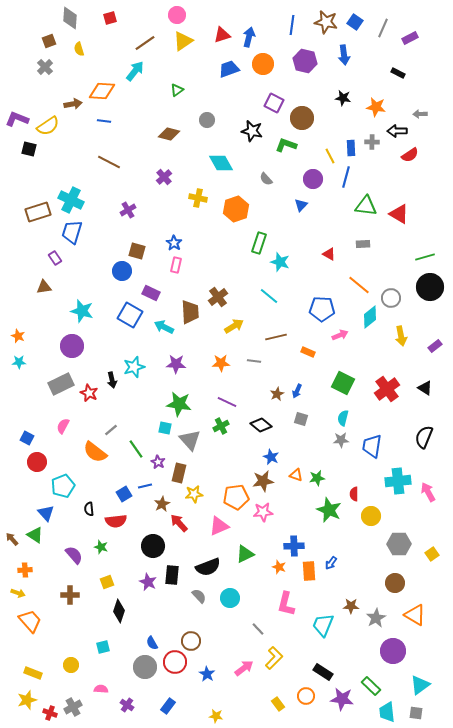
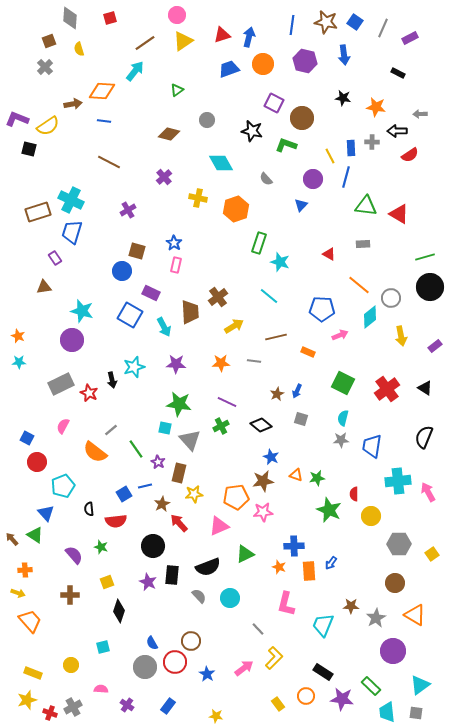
cyan arrow at (164, 327): rotated 144 degrees counterclockwise
purple circle at (72, 346): moved 6 px up
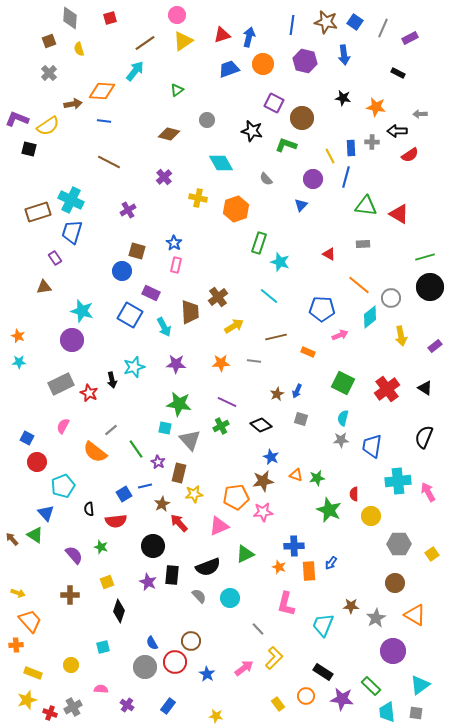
gray cross at (45, 67): moved 4 px right, 6 px down
orange cross at (25, 570): moved 9 px left, 75 px down
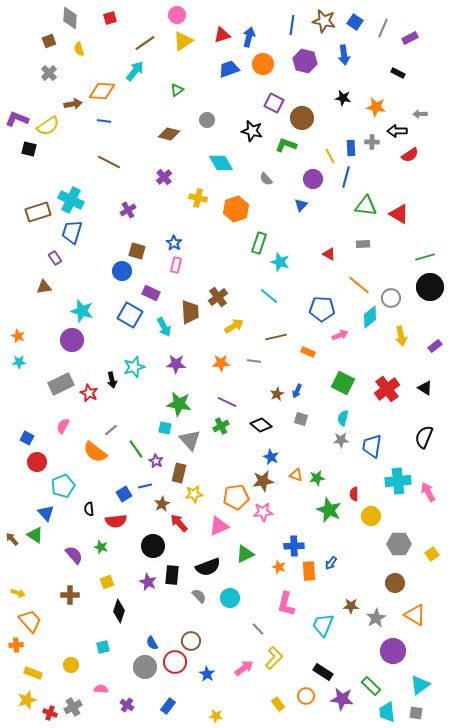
brown star at (326, 22): moved 2 px left, 1 px up
purple star at (158, 462): moved 2 px left, 1 px up
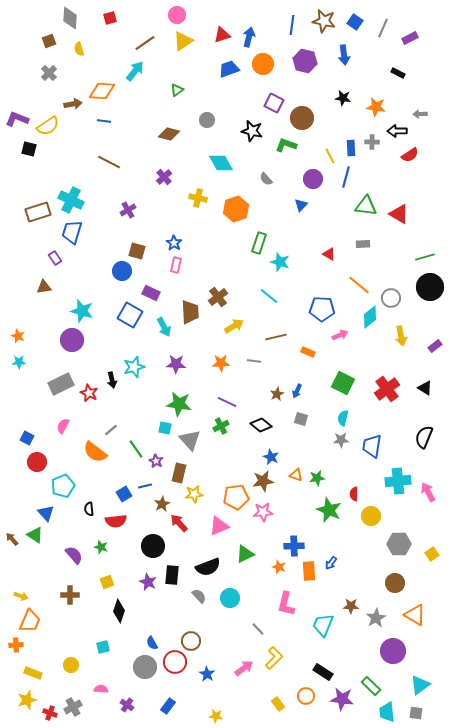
yellow arrow at (18, 593): moved 3 px right, 3 px down
orange trapezoid at (30, 621): rotated 65 degrees clockwise
